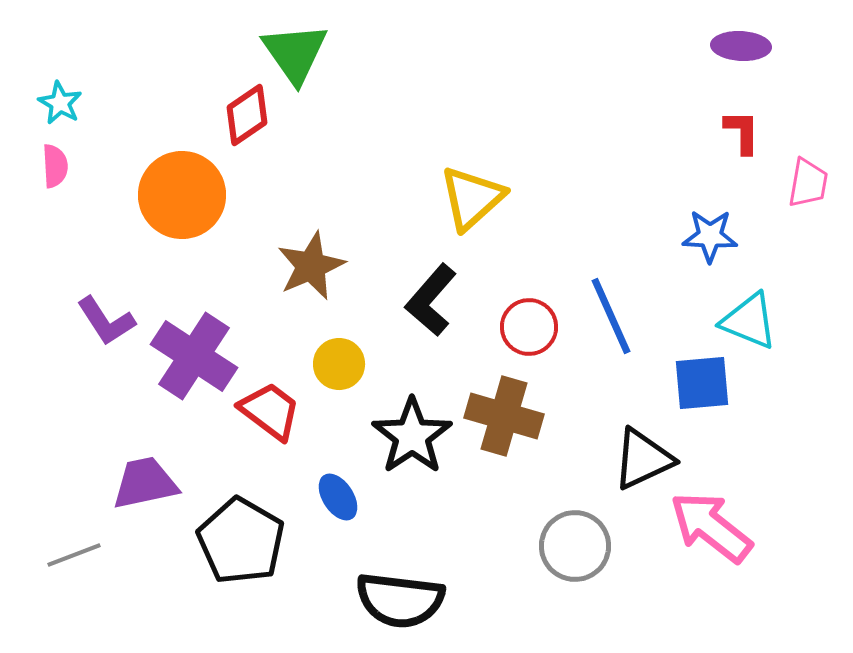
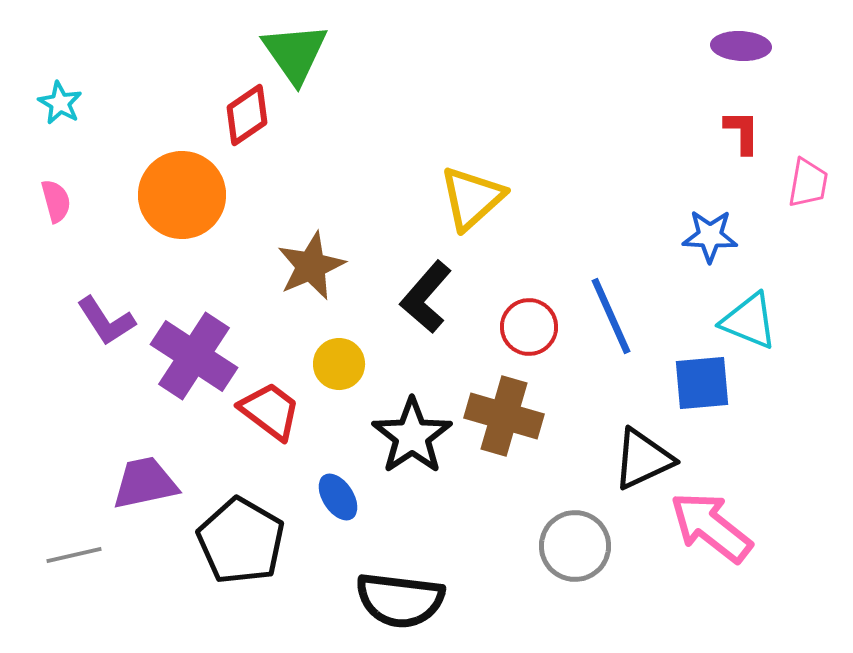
pink semicircle: moved 1 px right, 35 px down; rotated 12 degrees counterclockwise
black L-shape: moved 5 px left, 3 px up
gray line: rotated 8 degrees clockwise
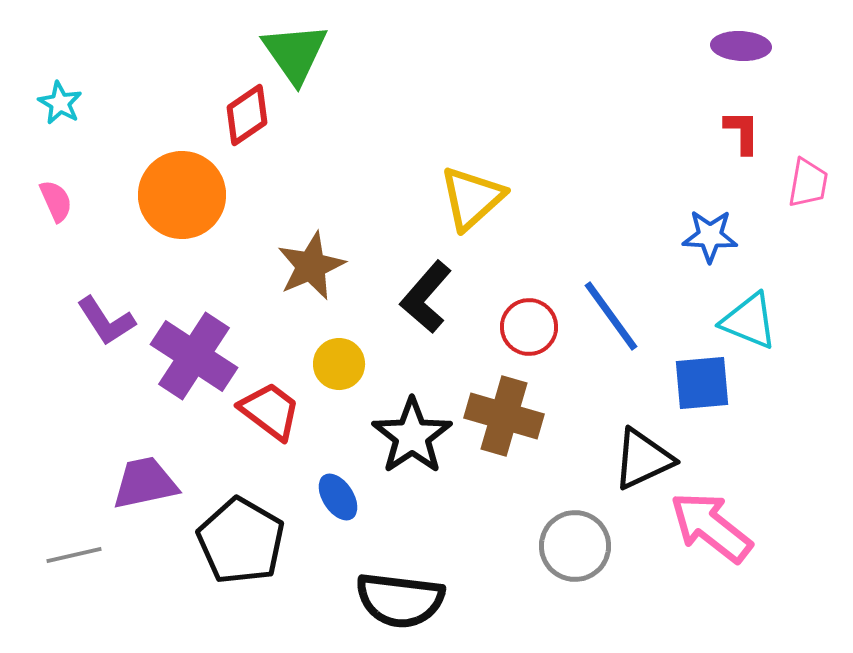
pink semicircle: rotated 9 degrees counterclockwise
blue line: rotated 12 degrees counterclockwise
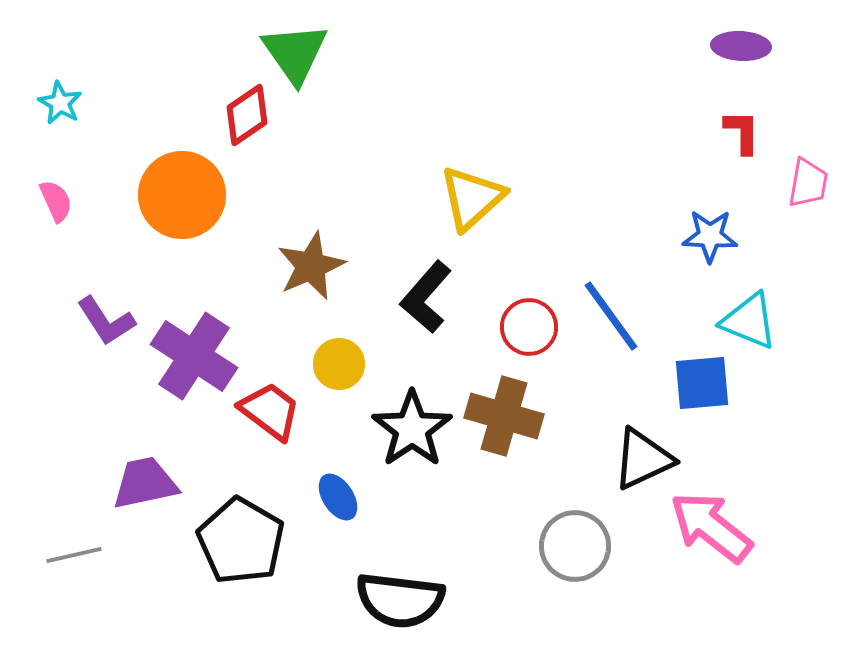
black star: moved 7 px up
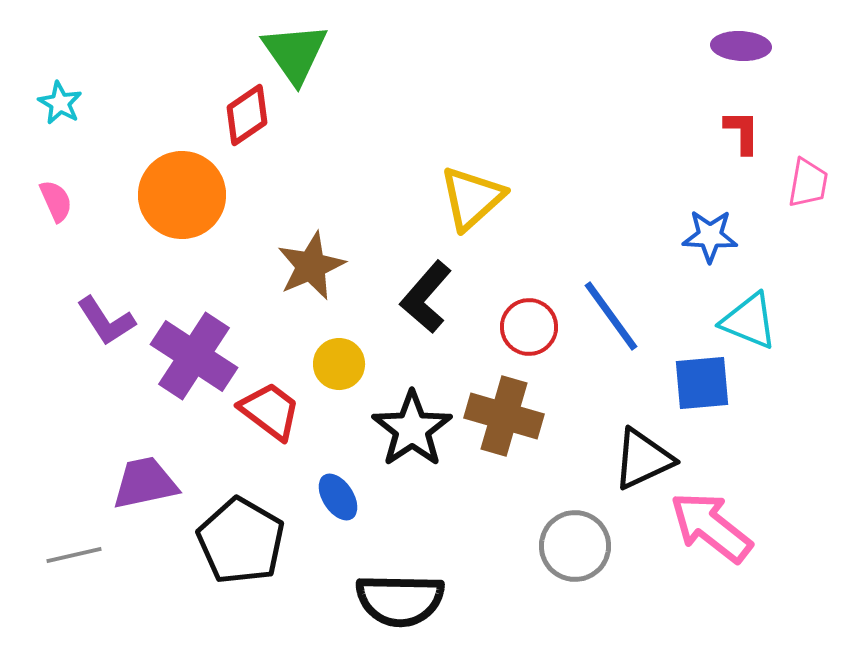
black semicircle: rotated 6 degrees counterclockwise
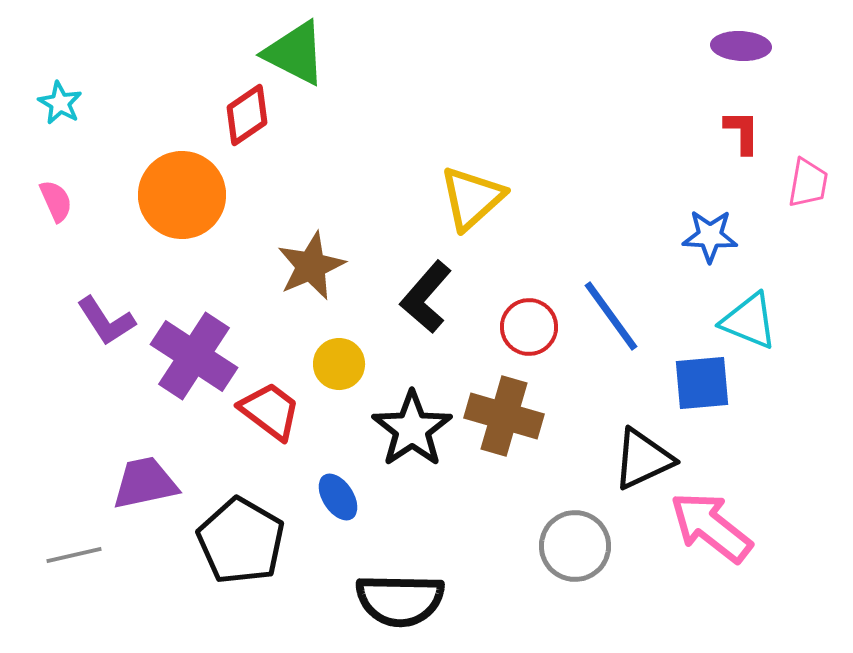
green triangle: rotated 28 degrees counterclockwise
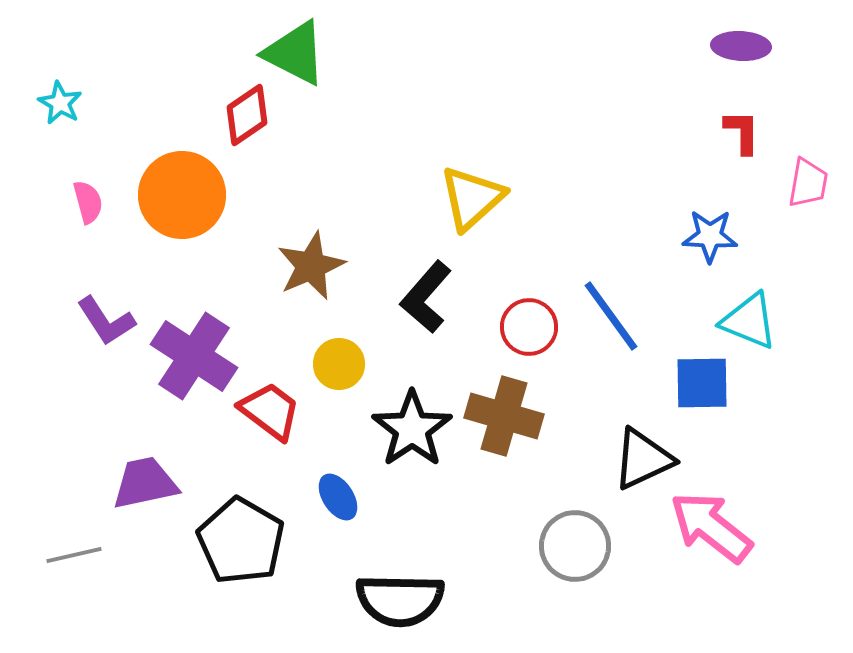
pink semicircle: moved 32 px right, 1 px down; rotated 9 degrees clockwise
blue square: rotated 4 degrees clockwise
